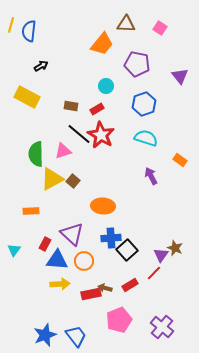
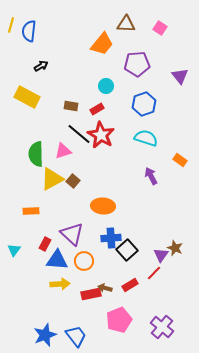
purple pentagon at (137, 64): rotated 15 degrees counterclockwise
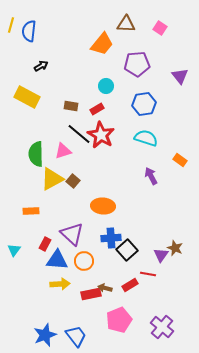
blue hexagon at (144, 104): rotated 10 degrees clockwise
red line at (154, 273): moved 6 px left, 1 px down; rotated 56 degrees clockwise
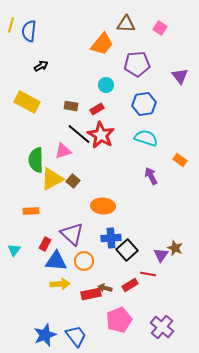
cyan circle at (106, 86): moved 1 px up
yellow rectangle at (27, 97): moved 5 px down
green semicircle at (36, 154): moved 6 px down
blue triangle at (57, 260): moved 1 px left, 1 px down
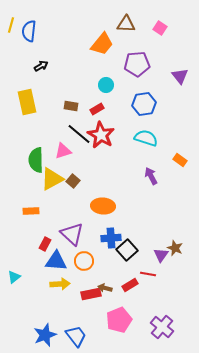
yellow rectangle at (27, 102): rotated 50 degrees clockwise
cyan triangle at (14, 250): moved 27 px down; rotated 16 degrees clockwise
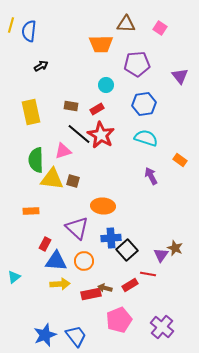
orange trapezoid at (102, 44): moved 1 px left; rotated 50 degrees clockwise
yellow rectangle at (27, 102): moved 4 px right, 10 px down
yellow triangle at (52, 179): rotated 35 degrees clockwise
brown square at (73, 181): rotated 24 degrees counterclockwise
purple triangle at (72, 234): moved 5 px right, 6 px up
